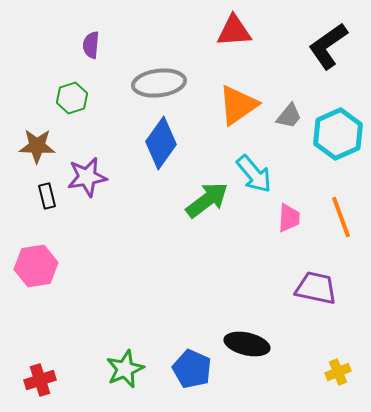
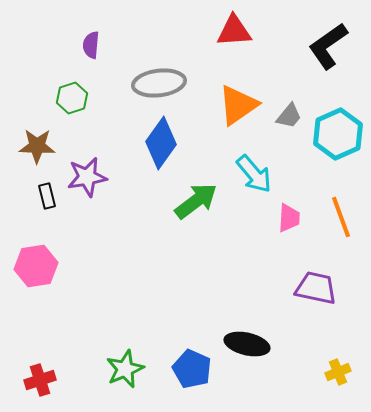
green arrow: moved 11 px left, 1 px down
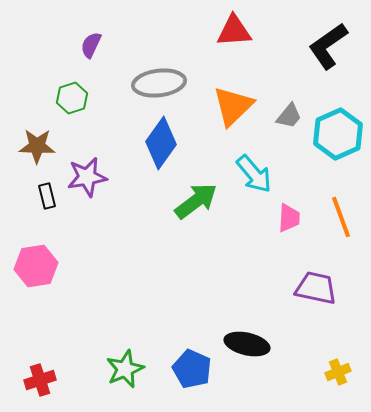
purple semicircle: rotated 20 degrees clockwise
orange triangle: moved 5 px left, 1 px down; rotated 9 degrees counterclockwise
